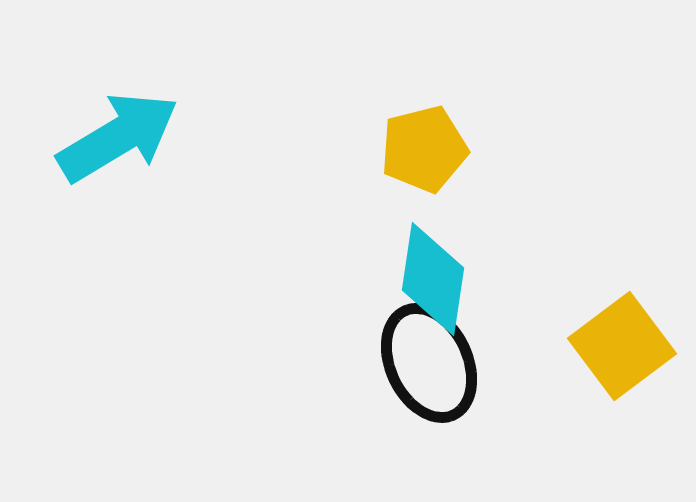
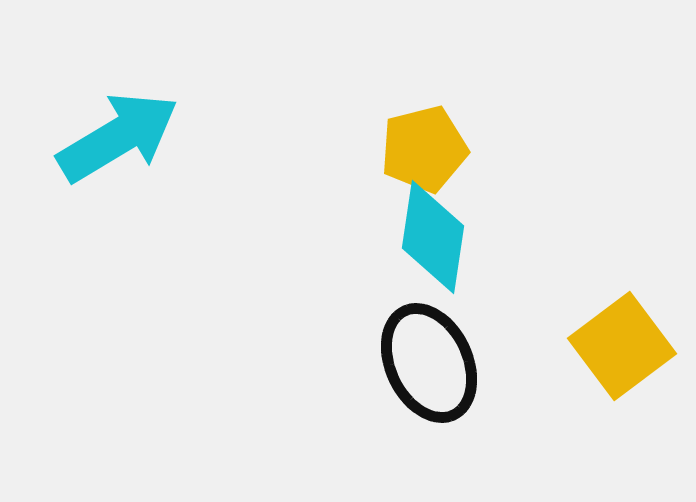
cyan diamond: moved 42 px up
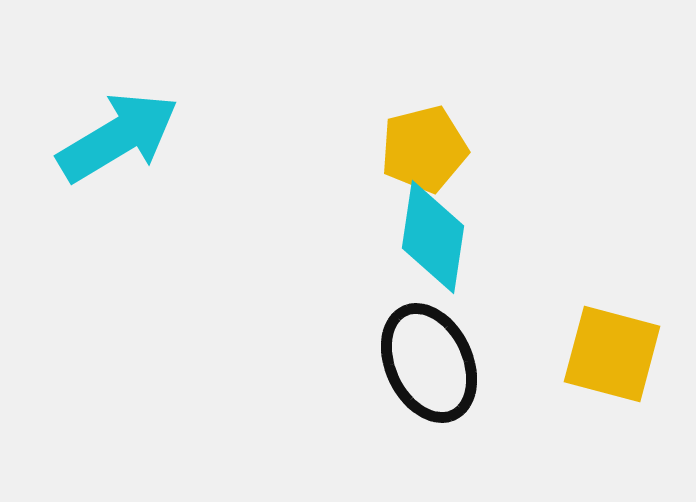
yellow square: moved 10 px left, 8 px down; rotated 38 degrees counterclockwise
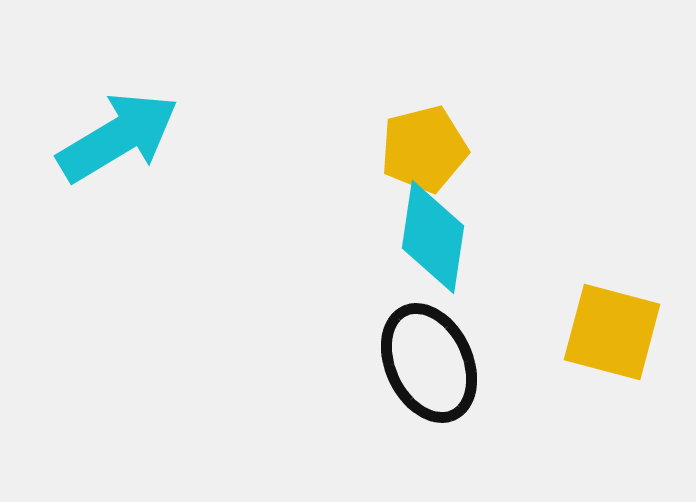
yellow square: moved 22 px up
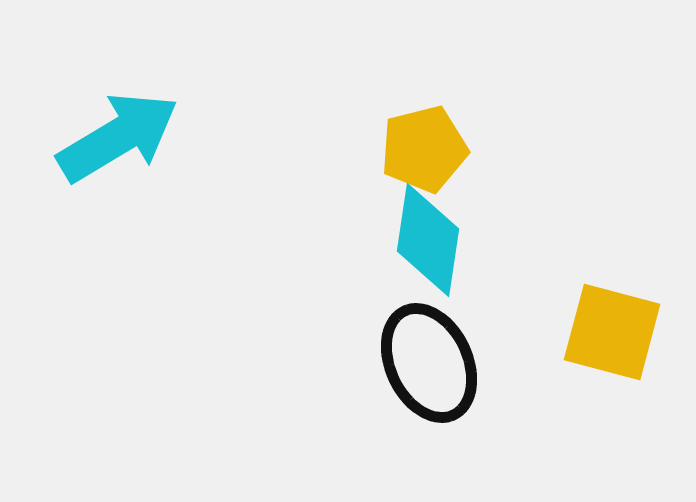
cyan diamond: moved 5 px left, 3 px down
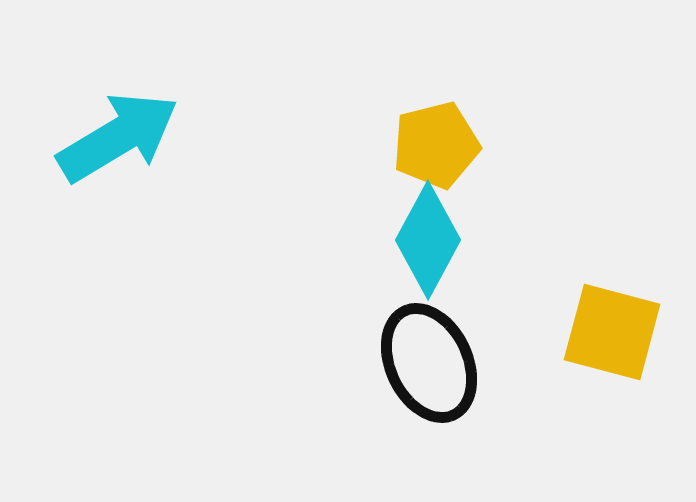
yellow pentagon: moved 12 px right, 4 px up
cyan diamond: rotated 20 degrees clockwise
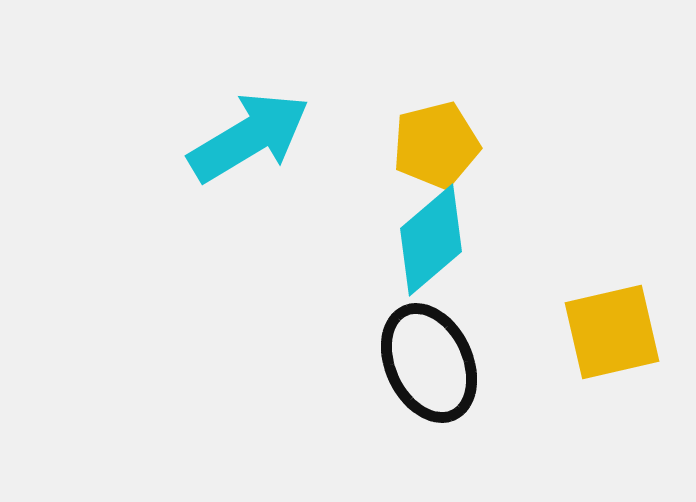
cyan arrow: moved 131 px right
cyan diamond: moved 3 px right; rotated 21 degrees clockwise
yellow square: rotated 28 degrees counterclockwise
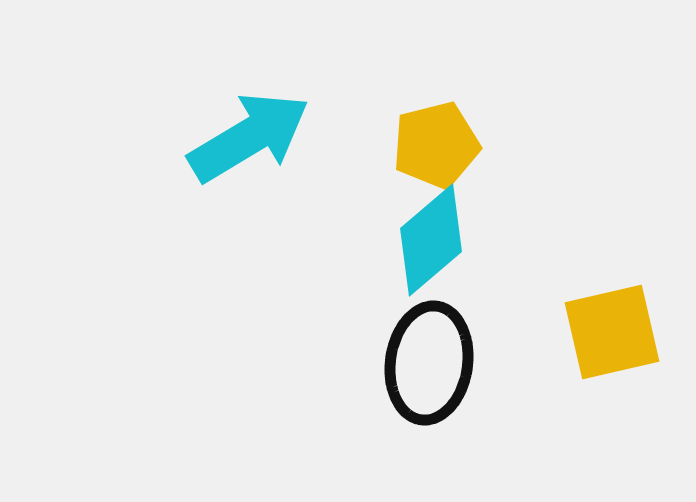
black ellipse: rotated 33 degrees clockwise
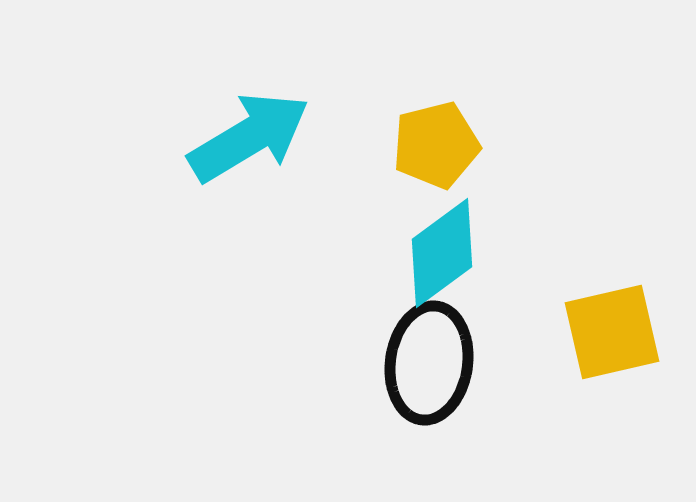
cyan diamond: moved 11 px right, 13 px down; rotated 4 degrees clockwise
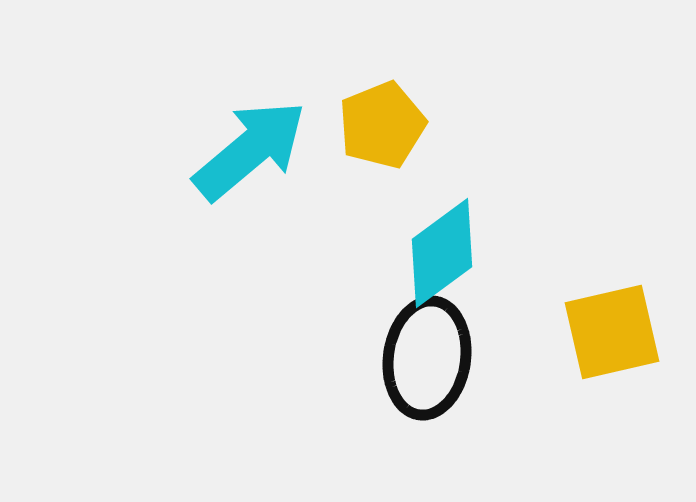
cyan arrow: moved 1 px right, 13 px down; rotated 9 degrees counterclockwise
yellow pentagon: moved 54 px left, 20 px up; rotated 8 degrees counterclockwise
black ellipse: moved 2 px left, 5 px up
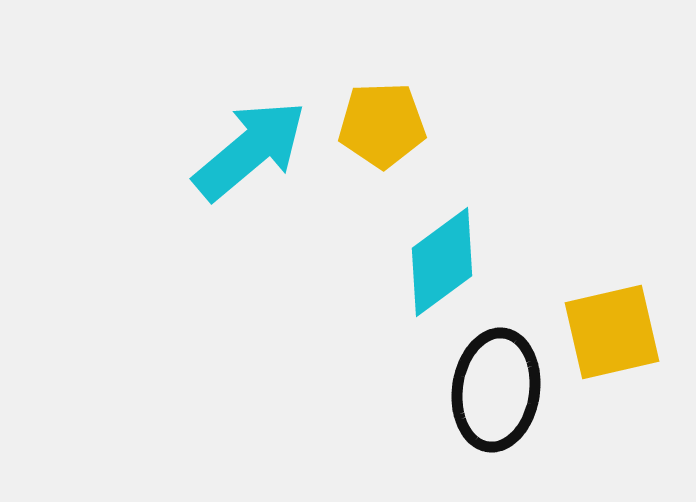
yellow pentagon: rotated 20 degrees clockwise
cyan diamond: moved 9 px down
black ellipse: moved 69 px right, 32 px down
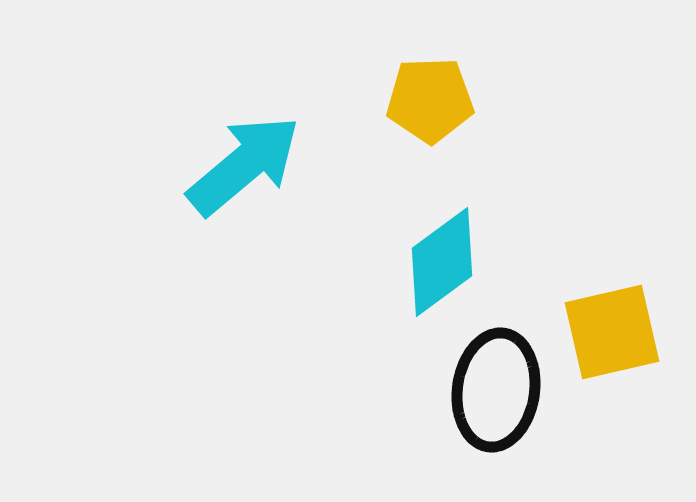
yellow pentagon: moved 48 px right, 25 px up
cyan arrow: moved 6 px left, 15 px down
